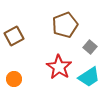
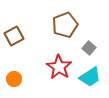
gray square: moved 1 px left, 1 px down
cyan trapezoid: moved 1 px right
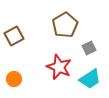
brown pentagon: rotated 10 degrees counterclockwise
gray square: rotated 24 degrees clockwise
red star: rotated 10 degrees counterclockwise
cyan trapezoid: moved 2 px down
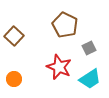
brown pentagon: rotated 15 degrees counterclockwise
brown square: rotated 18 degrees counterclockwise
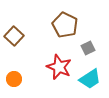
gray square: moved 1 px left
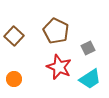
brown pentagon: moved 9 px left, 6 px down
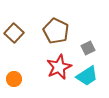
brown square: moved 3 px up
red star: rotated 25 degrees clockwise
cyan trapezoid: moved 3 px left, 3 px up
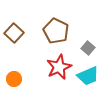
gray square: rotated 24 degrees counterclockwise
cyan trapezoid: moved 1 px right; rotated 10 degrees clockwise
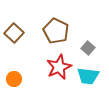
cyan trapezoid: rotated 30 degrees clockwise
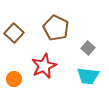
brown pentagon: moved 3 px up
red star: moved 15 px left, 1 px up
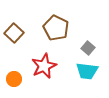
cyan trapezoid: moved 1 px left, 5 px up
